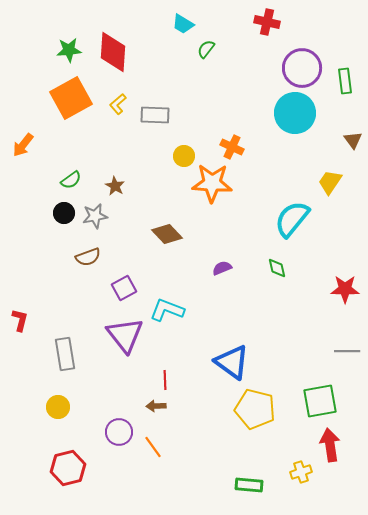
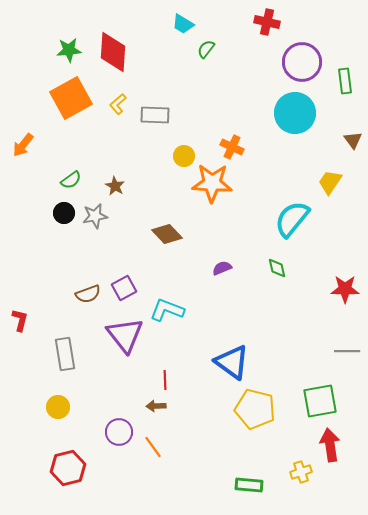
purple circle at (302, 68): moved 6 px up
brown semicircle at (88, 257): moved 37 px down
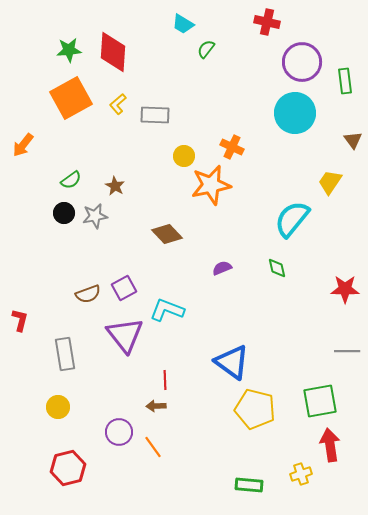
orange star at (212, 183): moved 1 px left, 2 px down; rotated 15 degrees counterclockwise
yellow cross at (301, 472): moved 2 px down
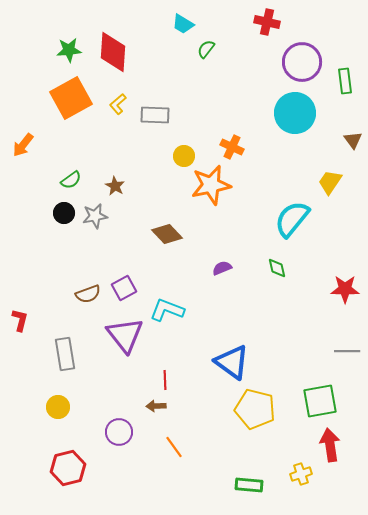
orange line at (153, 447): moved 21 px right
